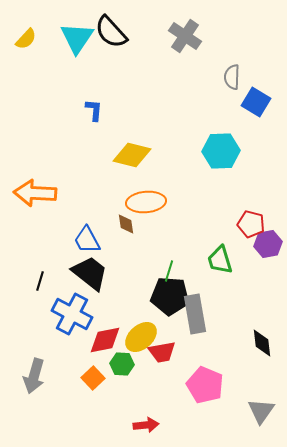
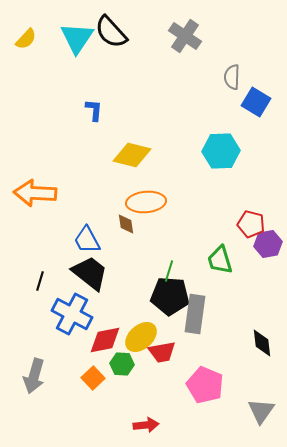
gray rectangle: rotated 18 degrees clockwise
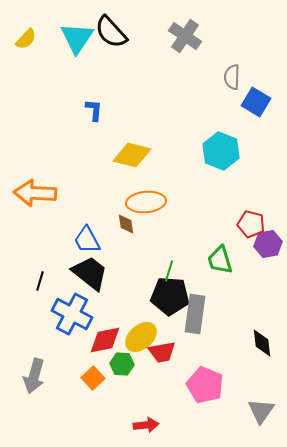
cyan hexagon: rotated 24 degrees clockwise
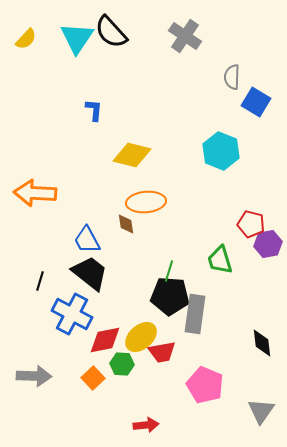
gray arrow: rotated 104 degrees counterclockwise
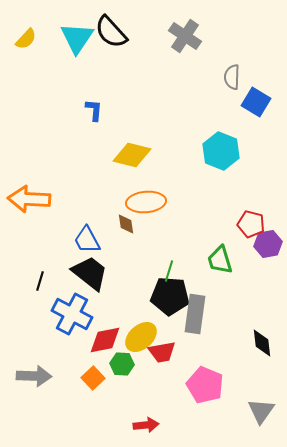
orange arrow: moved 6 px left, 6 px down
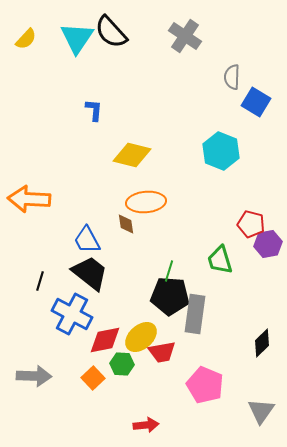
black diamond: rotated 52 degrees clockwise
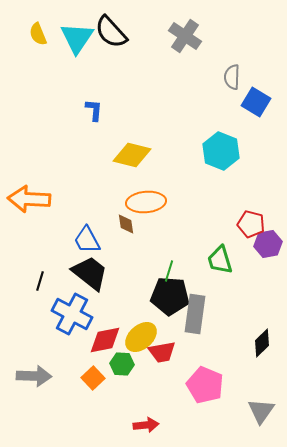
yellow semicircle: moved 12 px right, 5 px up; rotated 115 degrees clockwise
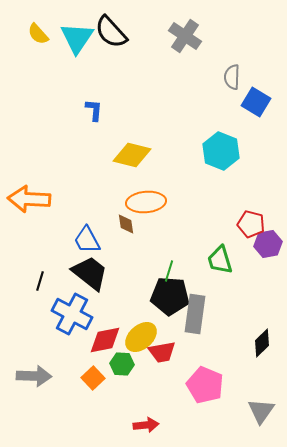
yellow semicircle: rotated 20 degrees counterclockwise
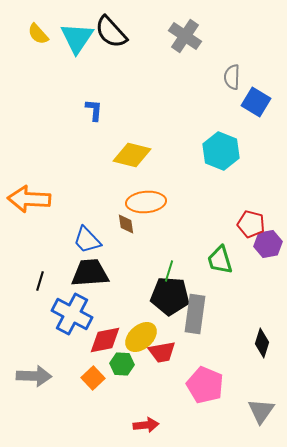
blue trapezoid: rotated 16 degrees counterclockwise
black trapezoid: rotated 42 degrees counterclockwise
black diamond: rotated 28 degrees counterclockwise
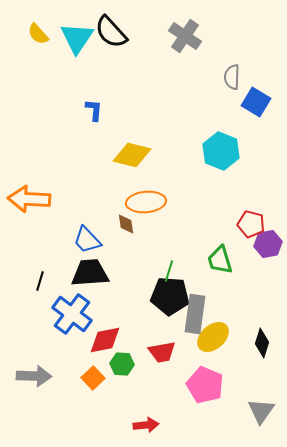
blue cross: rotated 9 degrees clockwise
yellow ellipse: moved 72 px right
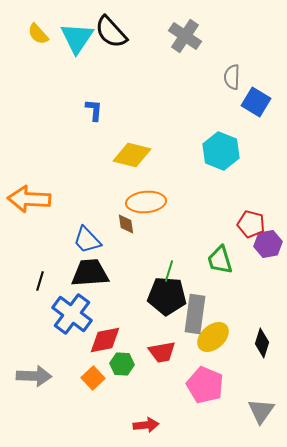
black pentagon: moved 3 px left
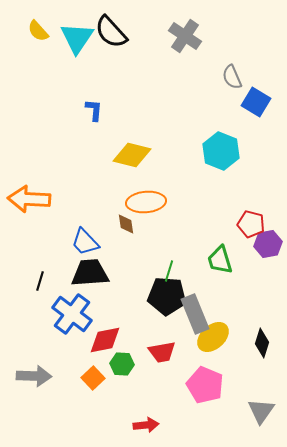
yellow semicircle: moved 3 px up
gray semicircle: rotated 25 degrees counterclockwise
blue trapezoid: moved 2 px left, 2 px down
gray rectangle: rotated 30 degrees counterclockwise
